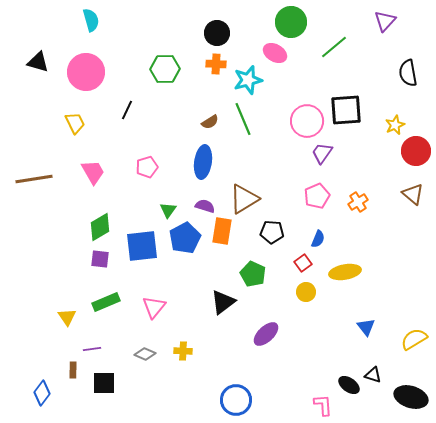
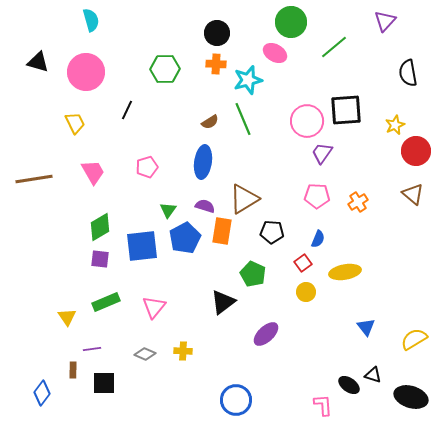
pink pentagon at (317, 196): rotated 25 degrees clockwise
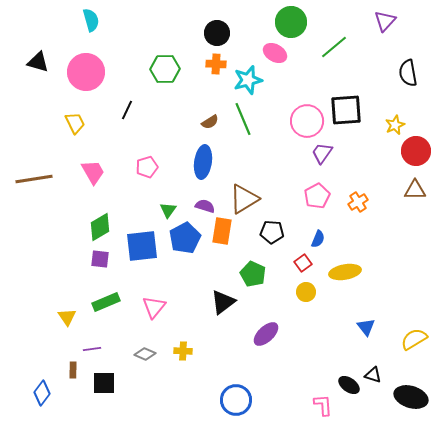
brown triangle at (413, 194): moved 2 px right, 4 px up; rotated 40 degrees counterclockwise
pink pentagon at (317, 196): rotated 30 degrees counterclockwise
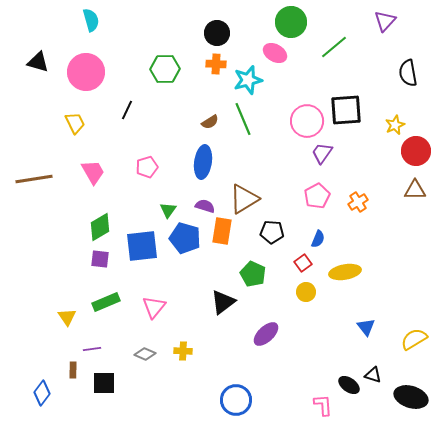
blue pentagon at (185, 238): rotated 28 degrees counterclockwise
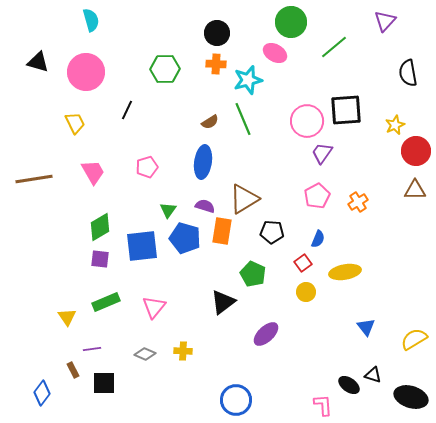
brown rectangle at (73, 370): rotated 28 degrees counterclockwise
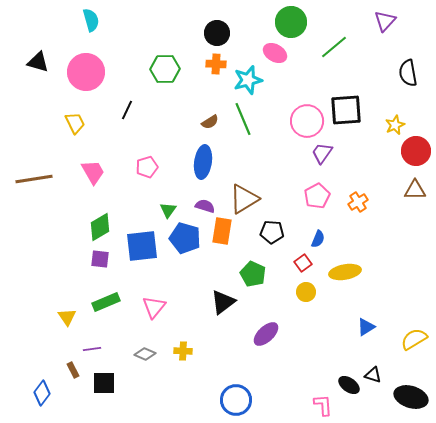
blue triangle at (366, 327): rotated 36 degrees clockwise
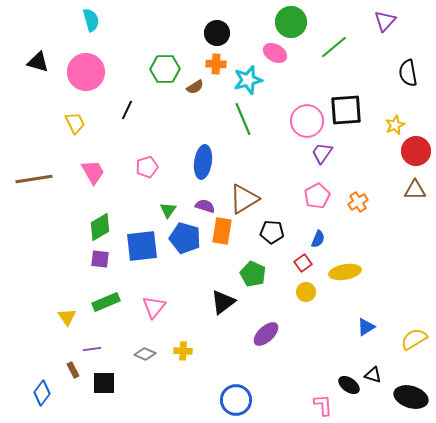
brown semicircle at (210, 122): moved 15 px left, 35 px up
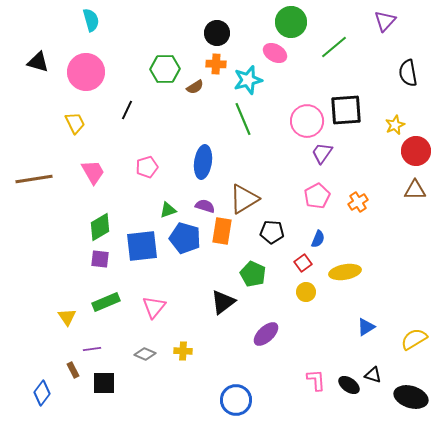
green triangle at (168, 210): rotated 36 degrees clockwise
pink L-shape at (323, 405): moved 7 px left, 25 px up
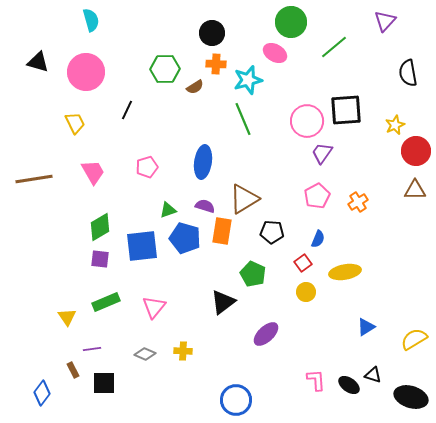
black circle at (217, 33): moved 5 px left
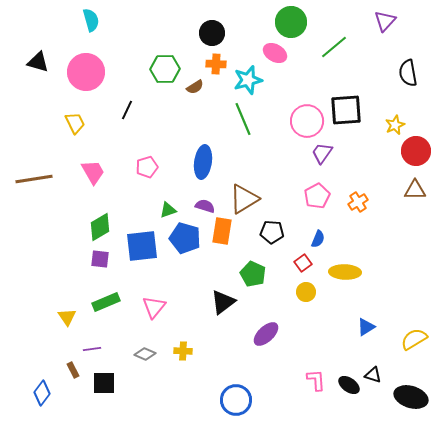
yellow ellipse at (345, 272): rotated 12 degrees clockwise
